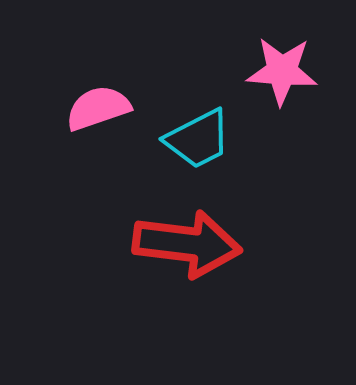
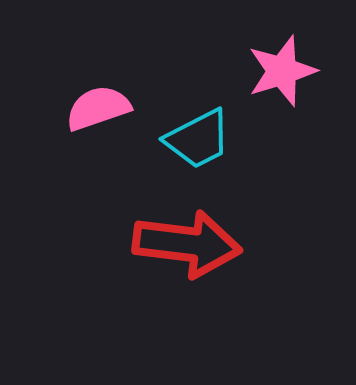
pink star: rotated 22 degrees counterclockwise
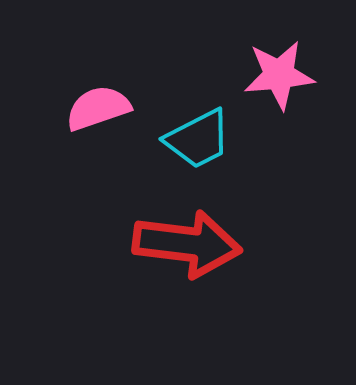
pink star: moved 3 px left, 4 px down; rotated 12 degrees clockwise
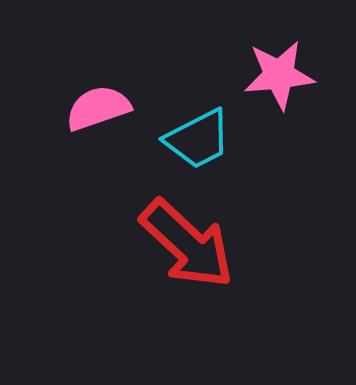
red arrow: rotated 36 degrees clockwise
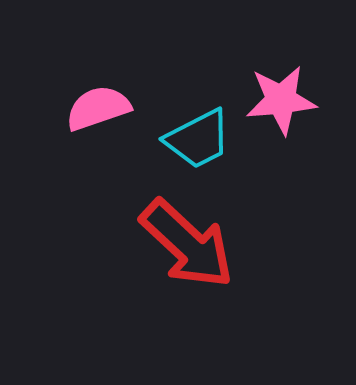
pink star: moved 2 px right, 25 px down
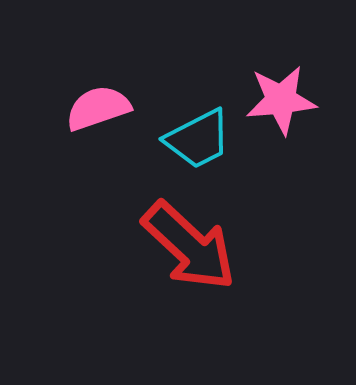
red arrow: moved 2 px right, 2 px down
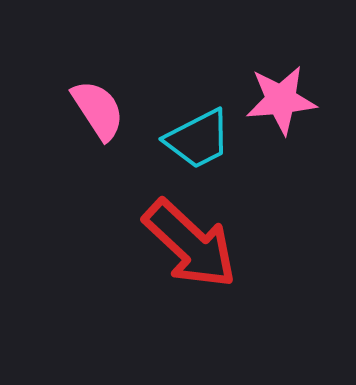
pink semicircle: moved 2 px down; rotated 76 degrees clockwise
red arrow: moved 1 px right, 2 px up
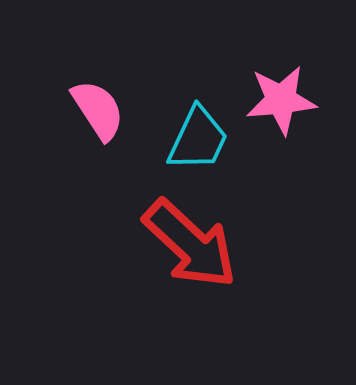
cyan trapezoid: rotated 38 degrees counterclockwise
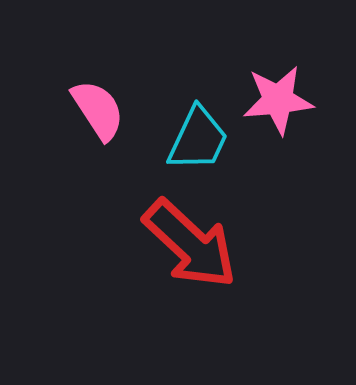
pink star: moved 3 px left
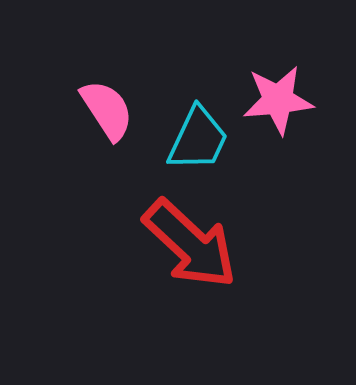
pink semicircle: moved 9 px right
